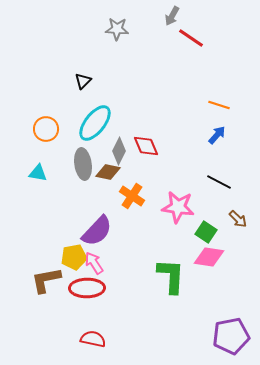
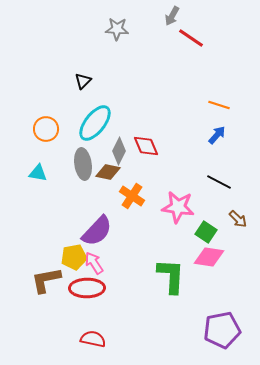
purple pentagon: moved 9 px left, 6 px up
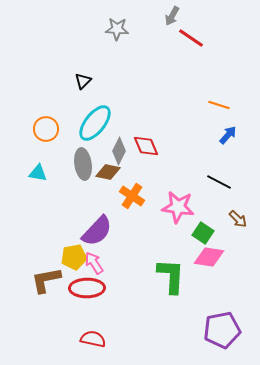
blue arrow: moved 11 px right
green square: moved 3 px left, 1 px down
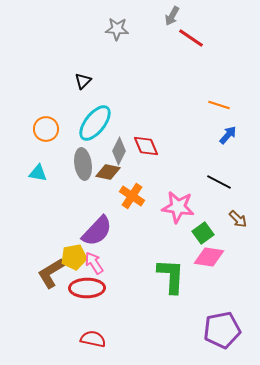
green square: rotated 20 degrees clockwise
brown L-shape: moved 5 px right, 7 px up; rotated 20 degrees counterclockwise
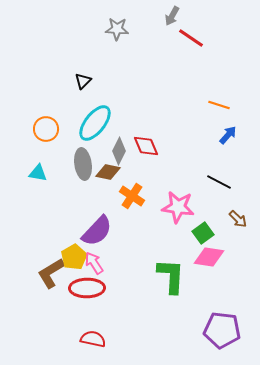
yellow pentagon: rotated 20 degrees counterclockwise
purple pentagon: rotated 18 degrees clockwise
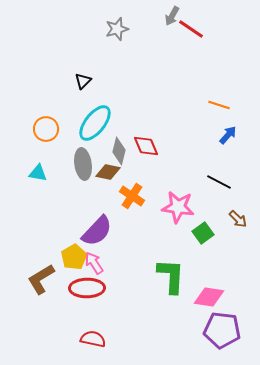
gray star: rotated 20 degrees counterclockwise
red line: moved 9 px up
gray diamond: rotated 12 degrees counterclockwise
pink diamond: moved 40 px down
brown L-shape: moved 10 px left, 6 px down
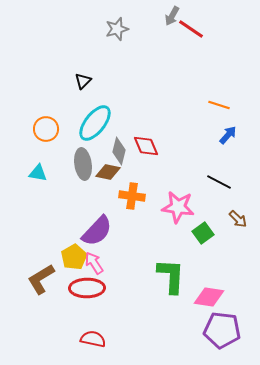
orange cross: rotated 25 degrees counterclockwise
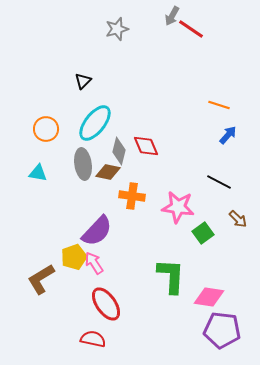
yellow pentagon: rotated 10 degrees clockwise
red ellipse: moved 19 px right, 16 px down; rotated 56 degrees clockwise
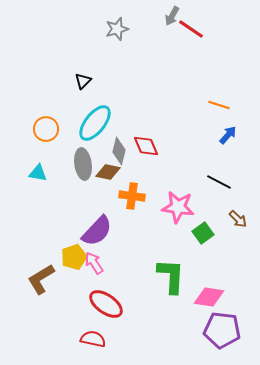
red ellipse: rotated 20 degrees counterclockwise
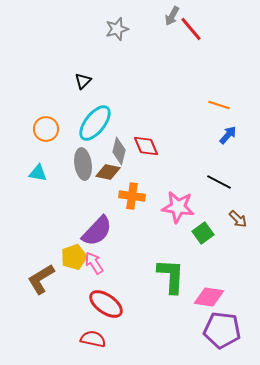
red line: rotated 16 degrees clockwise
